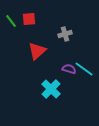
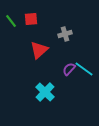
red square: moved 2 px right
red triangle: moved 2 px right, 1 px up
purple semicircle: rotated 64 degrees counterclockwise
cyan cross: moved 6 px left, 3 px down
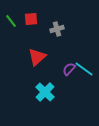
gray cross: moved 8 px left, 5 px up
red triangle: moved 2 px left, 7 px down
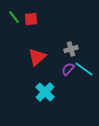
green line: moved 3 px right, 4 px up
gray cross: moved 14 px right, 20 px down
purple semicircle: moved 1 px left
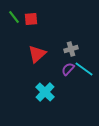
red triangle: moved 3 px up
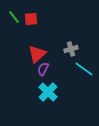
purple semicircle: moved 25 px left; rotated 16 degrees counterclockwise
cyan cross: moved 3 px right
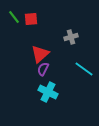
gray cross: moved 12 px up
red triangle: moved 3 px right
cyan cross: rotated 18 degrees counterclockwise
